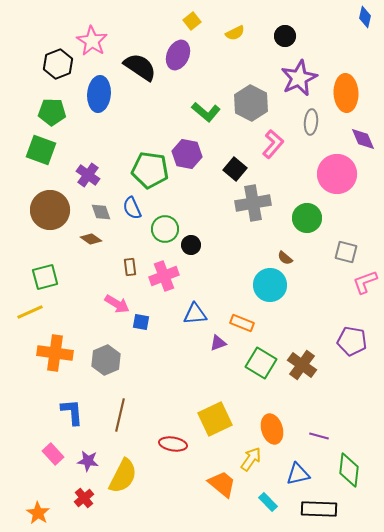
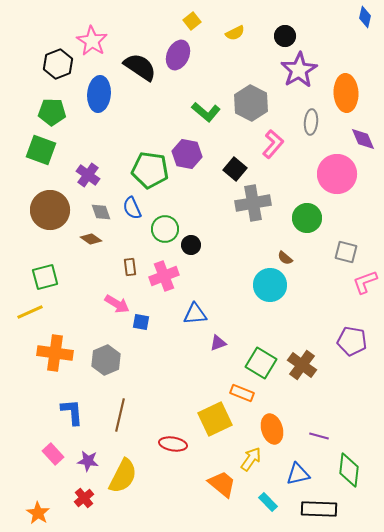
purple star at (299, 78): moved 8 px up; rotated 6 degrees counterclockwise
orange rectangle at (242, 323): moved 70 px down
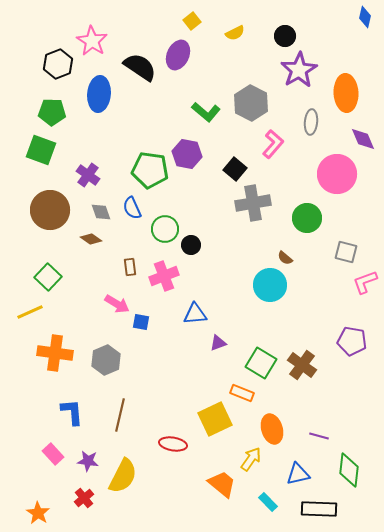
green square at (45, 277): moved 3 px right; rotated 32 degrees counterclockwise
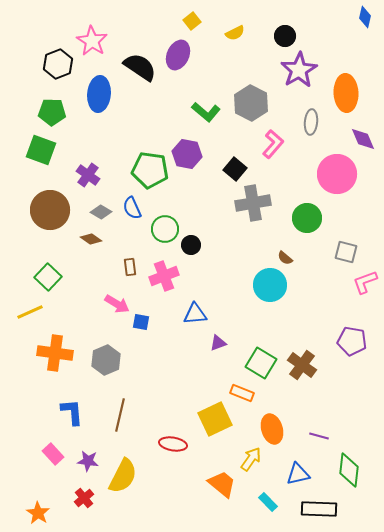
gray diamond at (101, 212): rotated 40 degrees counterclockwise
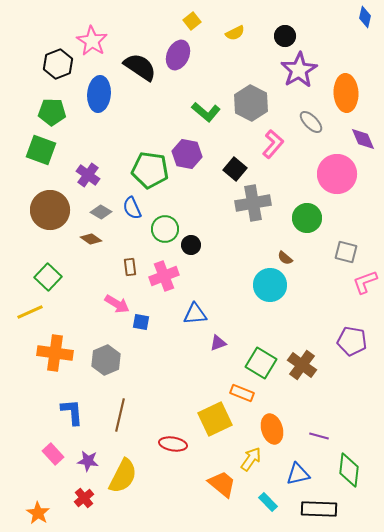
gray ellipse at (311, 122): rotated 50 degrees counterclockwise
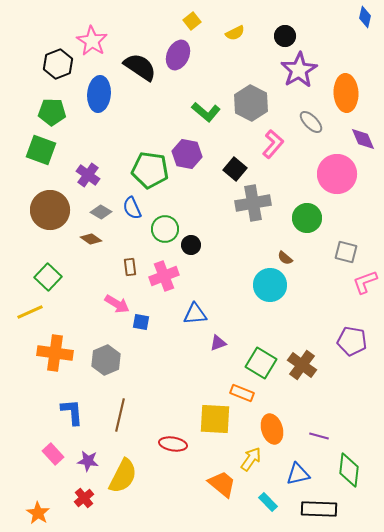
yellow square at (215, 419): rotated 28 degrees clockwise
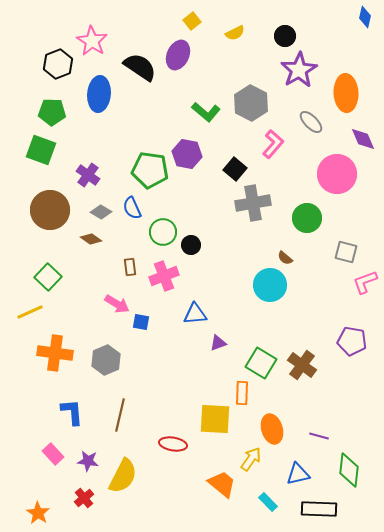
green circle at (165, 229): moved 2 px left, 3 px down
orange rectangle at (242, 393): rotated 70 degrees clockwise
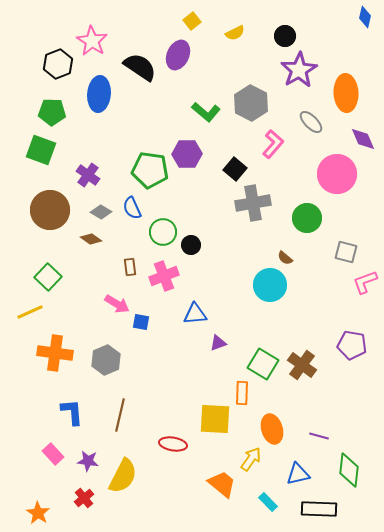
purple hexagon at (187, 154): rotated 12 degrees counterclockwise
purple pentagon at (352, 341): moved 4 px down
green square at (261, 363): moved 2 px right, 1 px down
